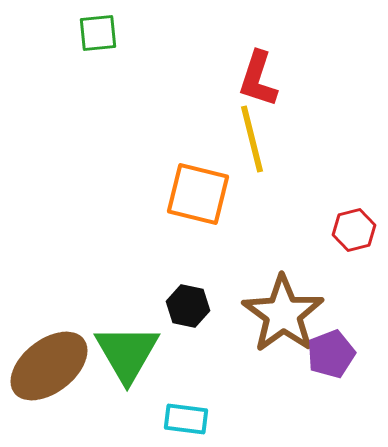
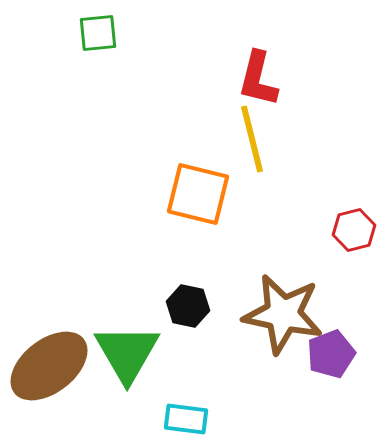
red L-shape: rotated 4 degrees counterclockwise
brown star: rotated 24 degrees counterclockwise
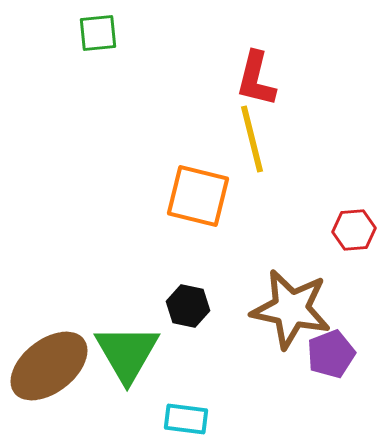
red L-shape: moved 2 px left
orange square: moved 2 px down
red hexagon: rotated 9 degrees clockwise
brown star: moved 8 px right, 5 px up
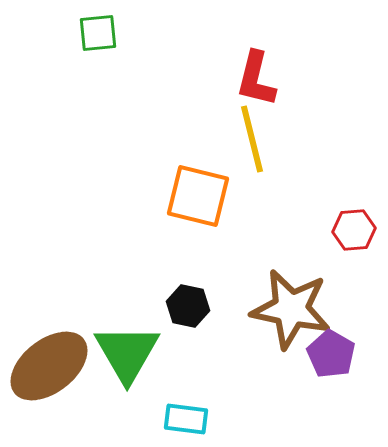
purple pentagon: rotated 21 degrees counterclockwise
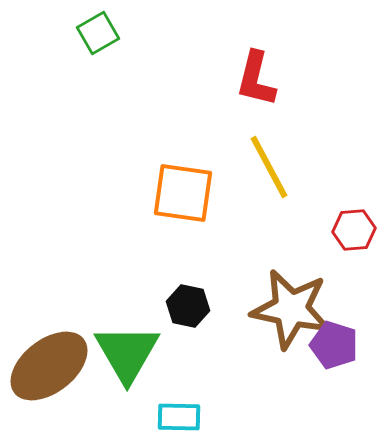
green square: rotated 24 degrees counterclockwise
yellow line: moved 17 px right, 28 px down; rotated 14 degrees counterclockwise
orange square: moved 15 px left, 3 px up; rotated 6 degrees counterclockwise
purple pentagon: moved 3 px right, 9 px up; rotated 12 degrees counterclockwise
cyan rectangle: moved 7 px left, 2 px up; rotated 6 degrees counterclockwise
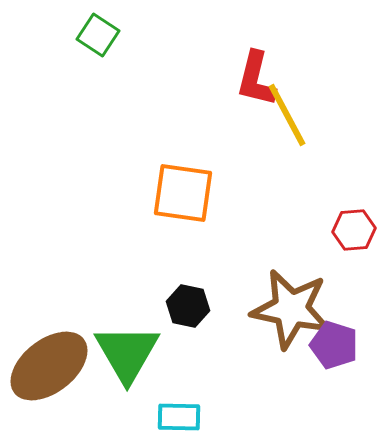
green square: moved 2 px down; rotated 27 degrees counterclockwise
yellow line: moved 18 px right, 52 px up
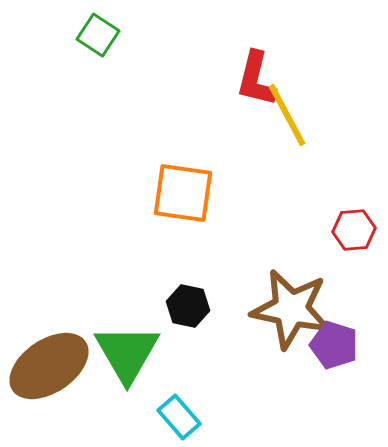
brown ellipse: rotated 4 degrees clockwise
cyan rectangle: rotated 48 degrees clockwise
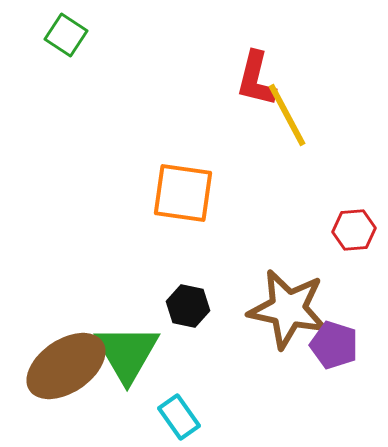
green square: moved 32 px left
brown star: moved 3 px left
brown ellipse: moved 17 px right
cyan rectangle: rotated 6 degrees clockwise
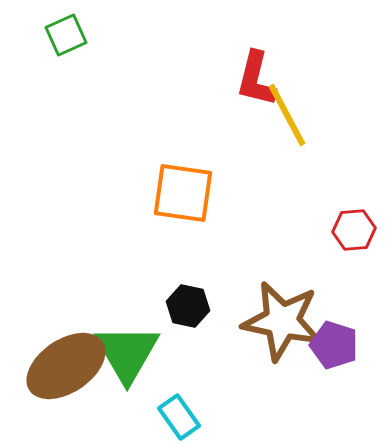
green square: rotated 33 degrees clockwise
brown star: moved 6 px left, 12 px down
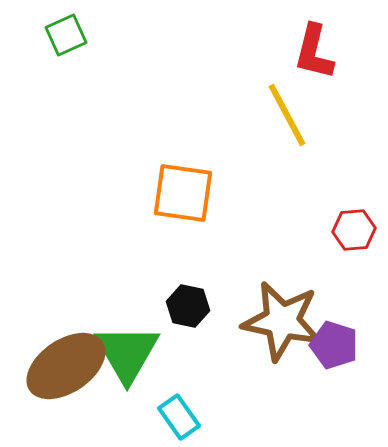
red L-shape: moved 58 px right, 27 px up
